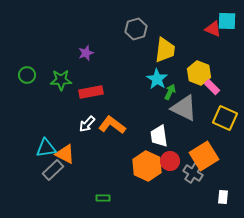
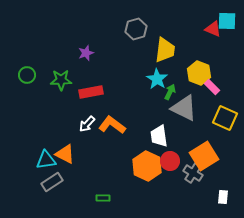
cyan triangle: moved 12 px down
gray rectangle: moved 1 px left, 12 px down; rotated 10 degrees clockwise
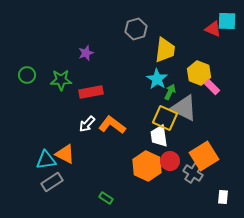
yellow square: moved 60 px left
green rectangle: moved 3 px right; rotated 32 degrees clockwise
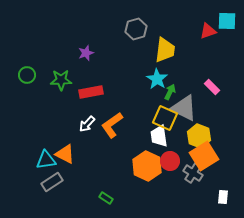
red triangle: moved 5 px left, 2 px down; rotated 42 degrees counterclockwise
yellow hexagon: moved 63 px down
orange L-shape: rotated 72 degrees counterclockwise
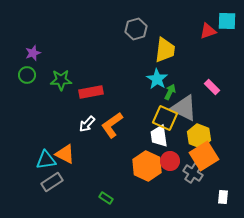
purple star: moved 53 px left
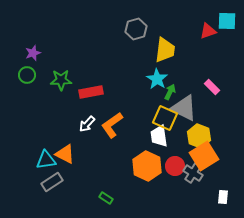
red circle: moved 5 px right, 5 px down
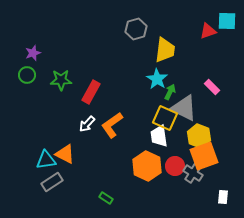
red rectangle: rotated 50 degrees counterclockwise
orange square: rotated 12 degrees clockwise
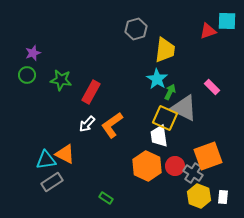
green star: rotated 10 degrees clockwise
yellow hexagon: moved 60 px down
orange square: moved 4 px right
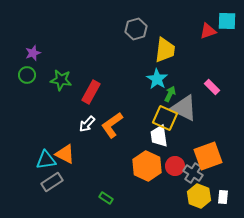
green arrow: moved 2 px down
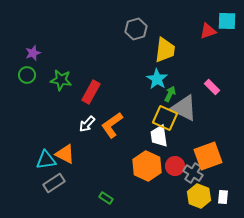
gray rectangle: moved 2 px right, 1 px down
